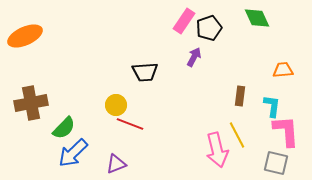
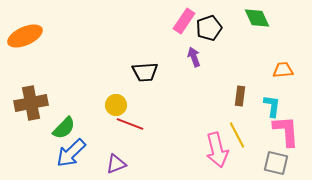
purple arrow: rotated 48 degrees counterclockwise
blue arrow: moved 2 px left
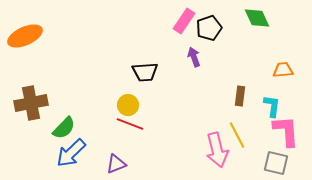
yellow circle: moved 12 px right
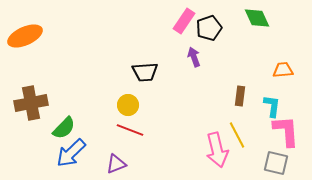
red line: moved 6 px down
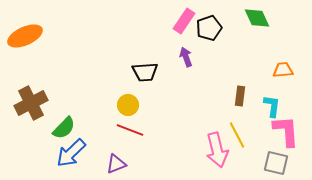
purple arrow: moved 8 px left
brown cross: rotated 16 degrees counterclockwise
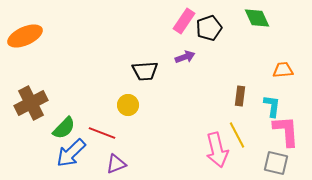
purple arrow: moved 1 px left; rotated 90 degrees clockwise
black trapezoid: moved 1 px up
red line: moved 28 px left, 3 px down
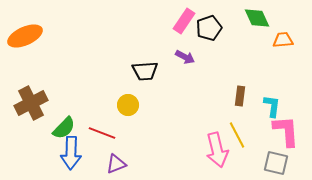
purple arrow: rotated 48 degrees clockwise
orange trapezoid: moved 30 px up
blue arrow: rotated 44 degrees counterclockwise
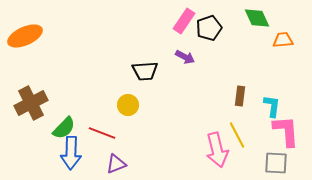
gray square: rotated 10 degrees counterclockwise
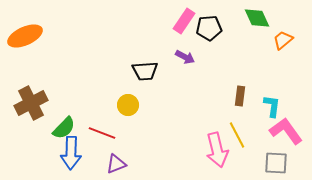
black pentagon: rotated 15 degrees clockwise
orange trapezoid: rotated 35 degrees counterclockwise
pink L-shape: rotated 32 degrees counterclockwise
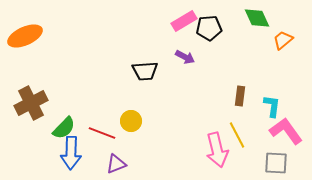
pink rectangle: rotated 25 degrees clockwise
yellow circle: moved 3 px right, 16 px down
